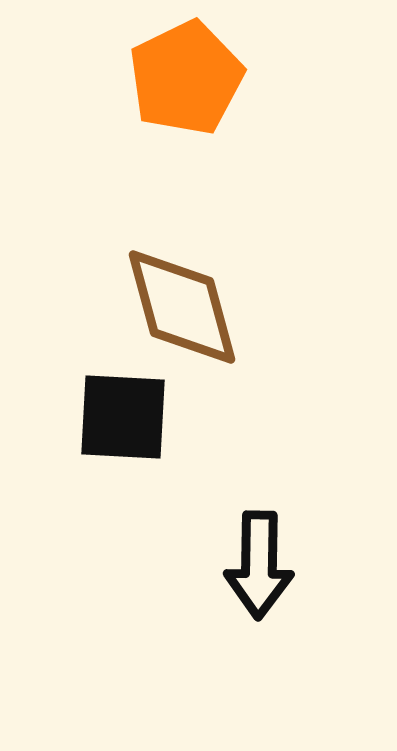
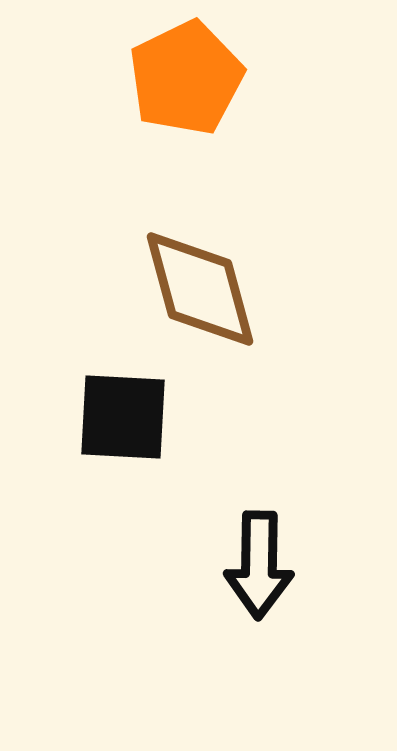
brown diamond: moved 18 px right, 18 px up
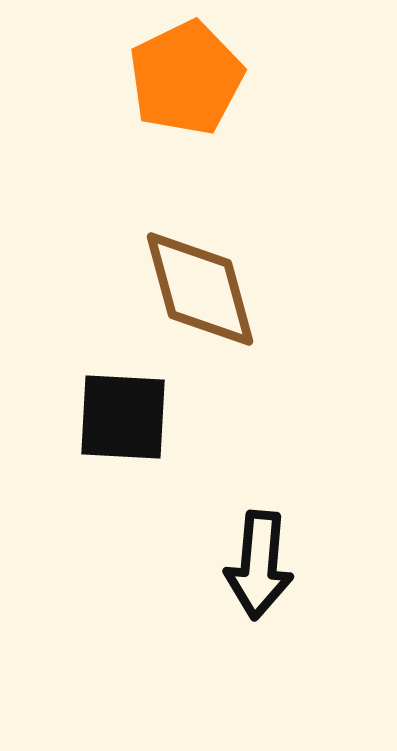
black arrow: rotated 4 degrees clockwise
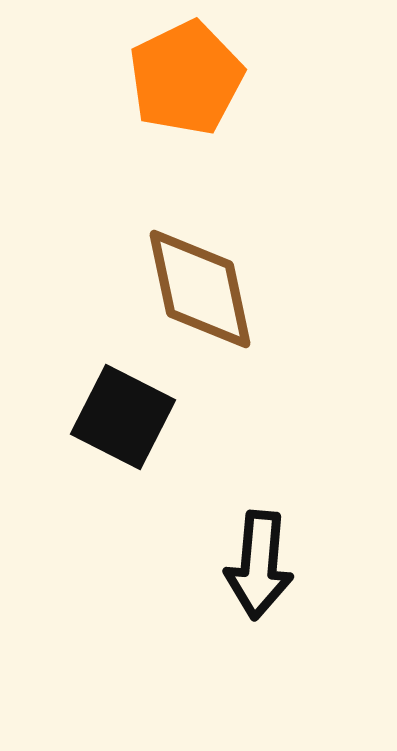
brown diamond: rotated 3 degrees clockwise
black square: rotated 24 degrees clockwise
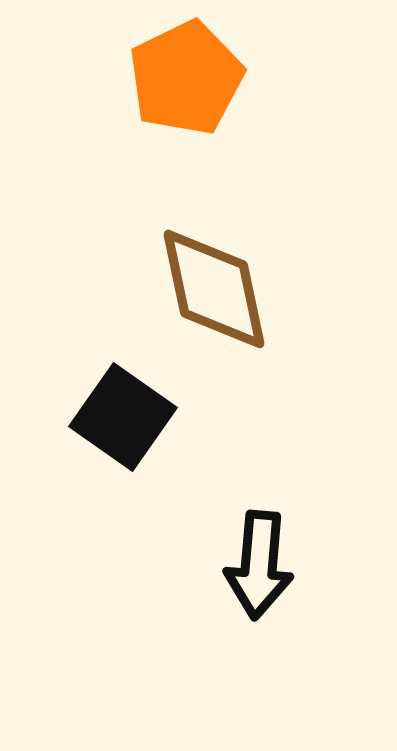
brown diamond: moved 14 px right
black square: rotated 8 degrees clockwise
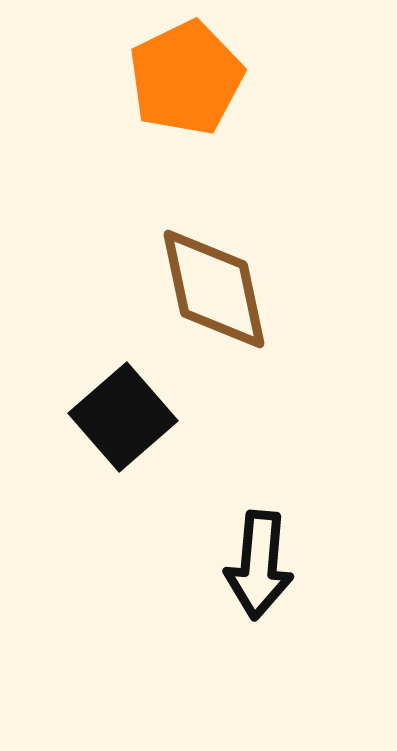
black square: rotated 14 degrees clockwise
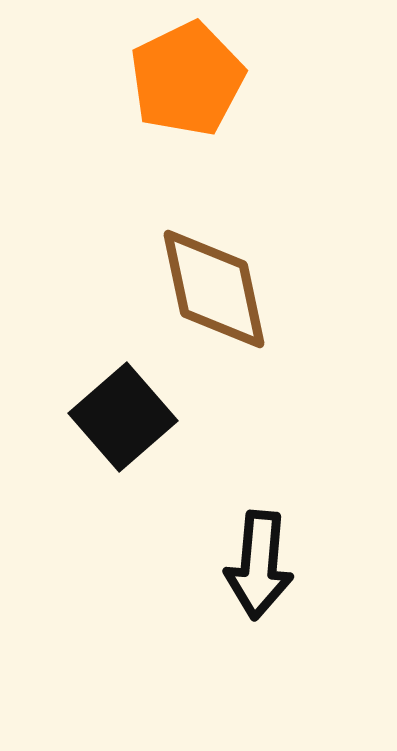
orange pentagon: moved 1 px right, 1 px down
